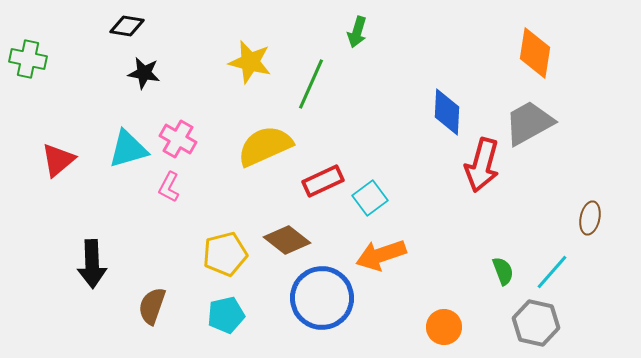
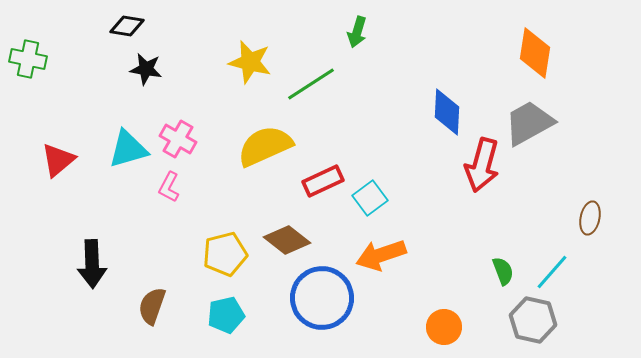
black star: moved 2 px right, 4 px up
green line: rotated 33 degrees clockwise
gray hexagon: moved 3 px left, 3 px up
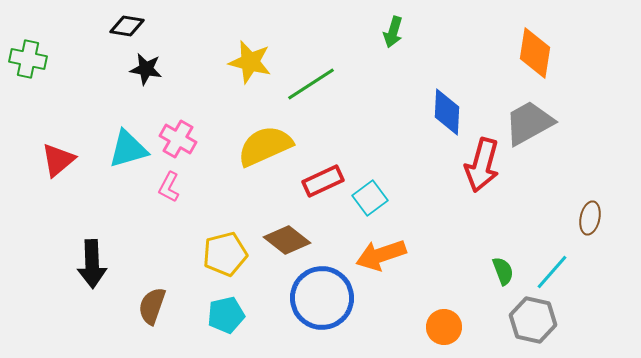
green arrow: moved 36 px right
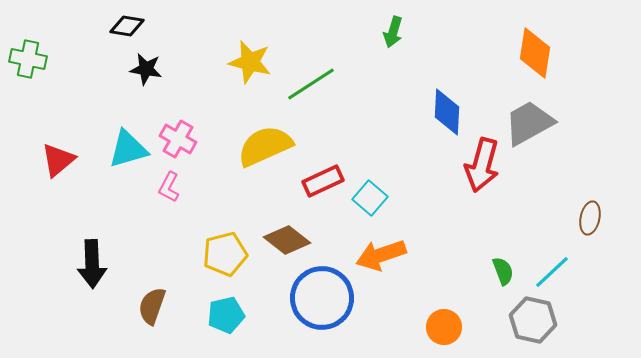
cyan square: rotated 12 degrees counterclockwise
cyan line: rotated 6 degrees clockwise
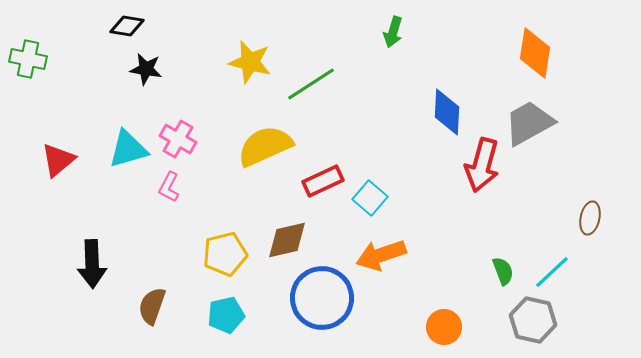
brown diamond: rotated 51 degrees counterclockwise
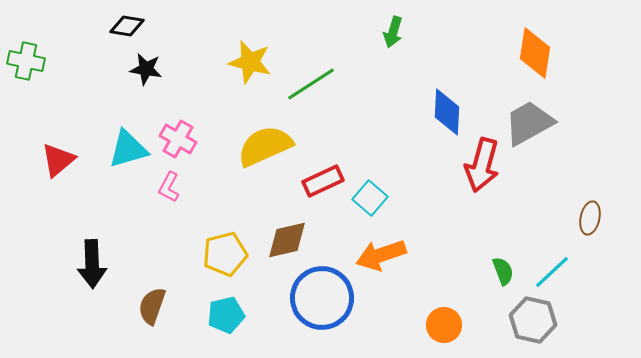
green cross: moved 2 px left, 2 px down
orange circle: moved 2 px up
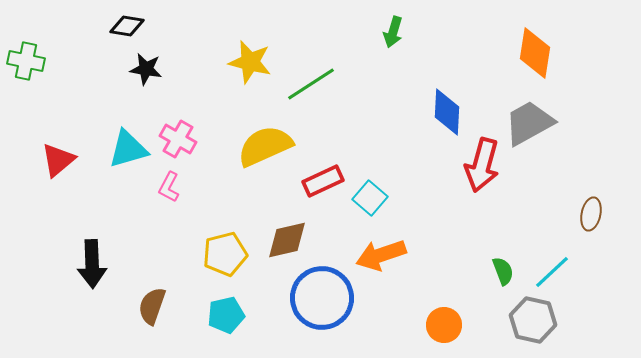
brown ellipse: moved 1 px right, 4 px up
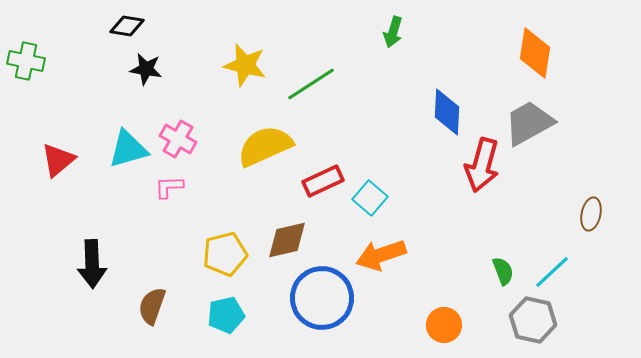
yellow star: moved 5 px left, 3 px down
pink L-shape: rotated 60 degrees clockwise
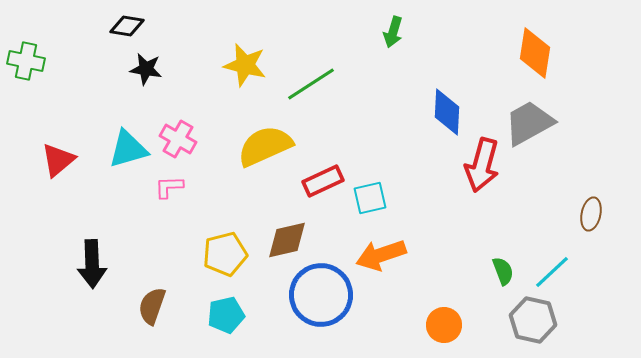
cyan square: rotated 36 degrees clockwise
blue circle: moved 1 px left, 3 px up
